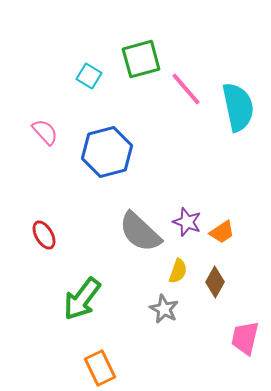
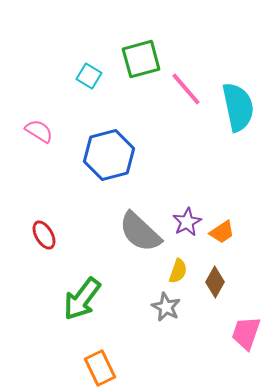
pink semicircle: moved 6 px left, 1 px up; rotated 16 degrees counterclockwise
blue hexagon: moved 2 px right, 3 px down
purple star: rotated 24 degrees clockwise
gray star: moved 2 px right, 2 px up
pink trapezoid: moved 1 px right, 5 px up; rotated 6 degrees clockwise
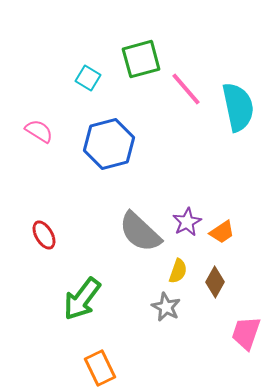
cyan square: moved 1 px left, 2 px down
blue hexagon: moved 11 px up
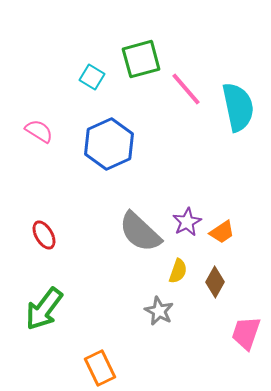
cyan square: moved 4 px right, 1 px up
blue hexagon: rotated 9 degrees counterclockwise
green arrow: moved 38 px left, 10 px down
gray star: moved 7 px left, 4 px down
